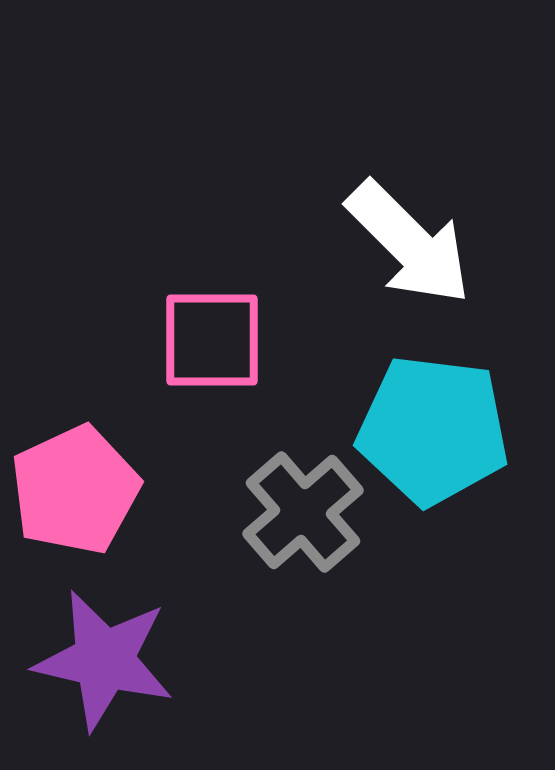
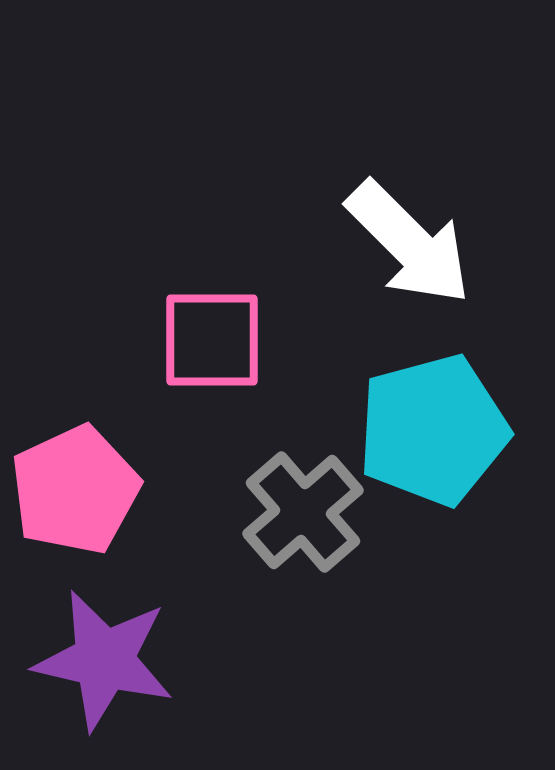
cyan pentagon: rotated 22 degrees counterclockwise
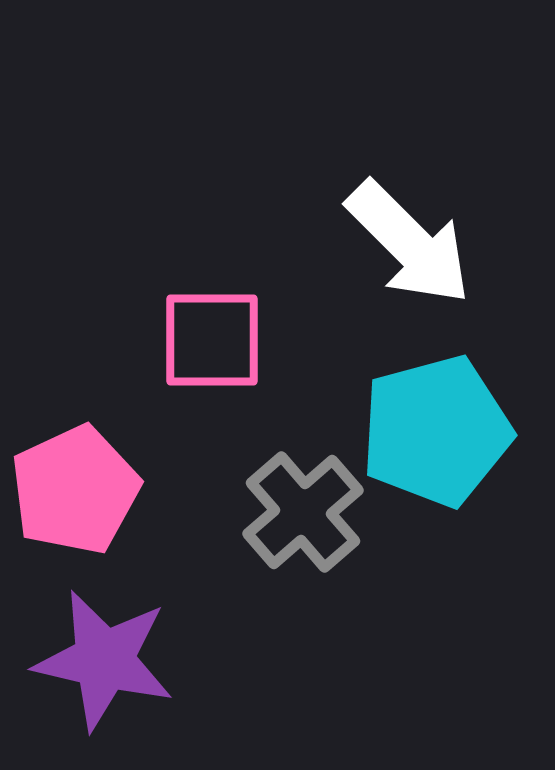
cyan pentagon: moved 3 px right, 1 px down
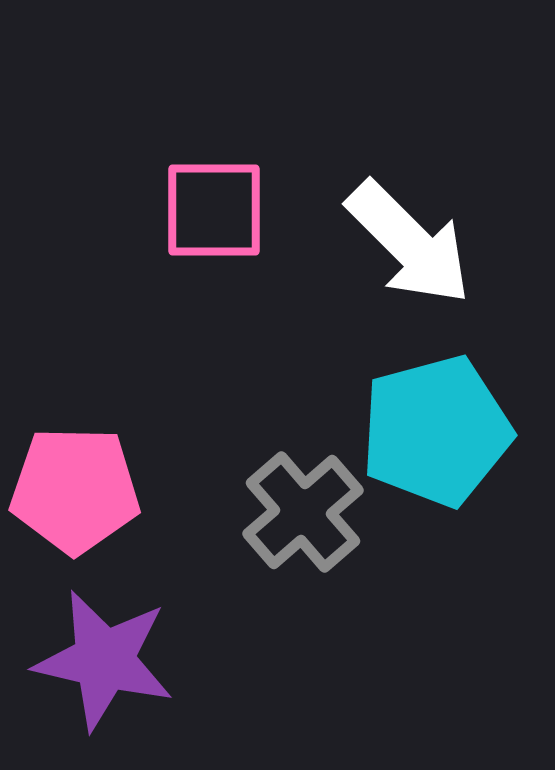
pink square: moved 2 px right, 130 px up
pink pentagon: rotated 26 degrees clockwise
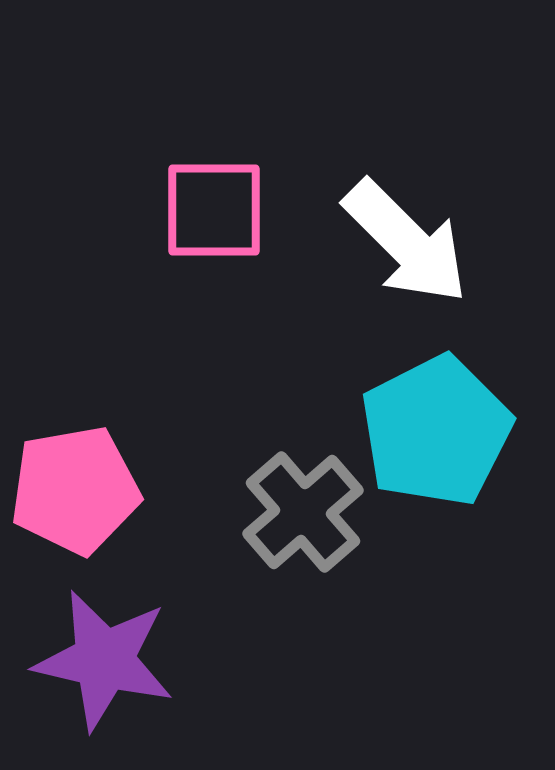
white arrow: moved 3 px left, 1 px up
cyan pentagon: rotated 12 degrees counterclockwise
pink pentagon: rotated 11 degrees counterclockwise
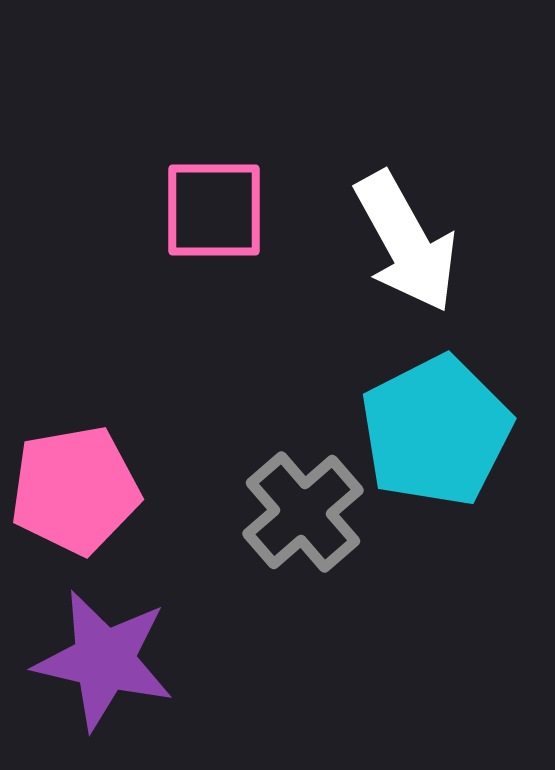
white arrow: rotated 16 degrees clockwise
